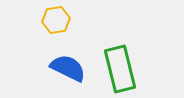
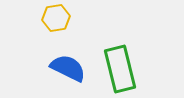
yellow hexagon: moved 2 px up
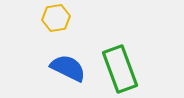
green rectangle: rotated 6 degrees counterclockwise
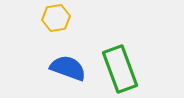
blue semicircle: rotated 6 degrees counterclockwise
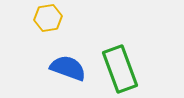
yellow hexagon: moved 8 px left
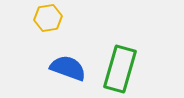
green rectangle: rotated 36 degrees clockwise
